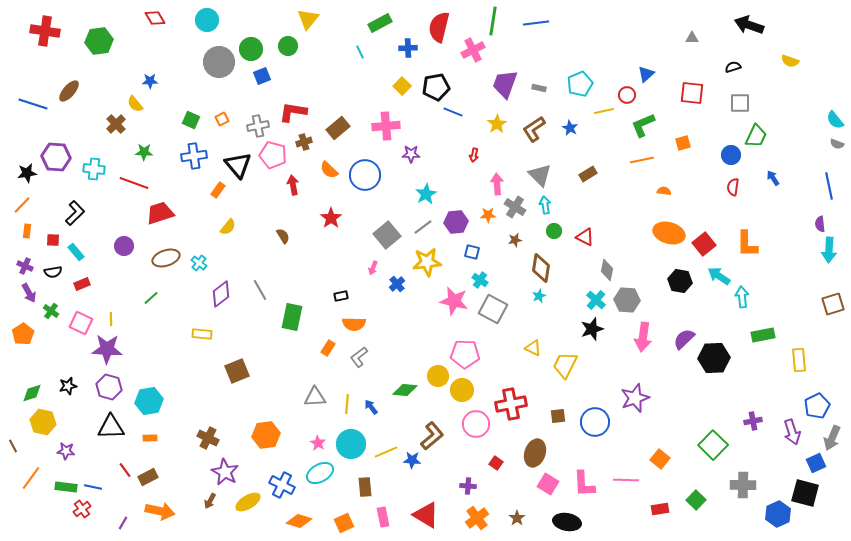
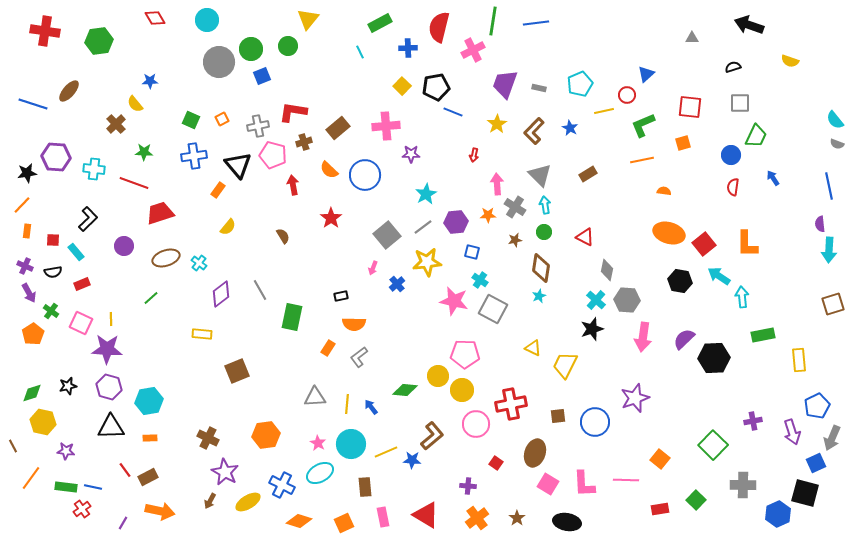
red square at (692, 93): moved 2 px left, 14 px down
brown L-shape at (534, 129): moved 2 px down; rotated 12 degrees counterclockwise
black L-shape at (75, 213): moved 13 px right, 6 px down
green circle at (554, 231): moved 10 px left, 1 px down
orange pentagon at (23, 334): moved 10 px right
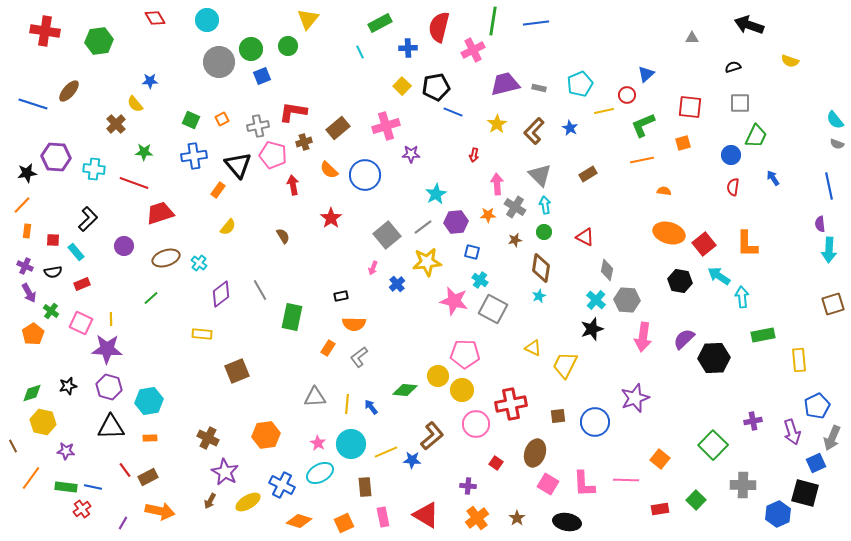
purple trapezoid at (505, 84): rotated 56 degrees clockwise
pink cross at (386, 126): rotated 12 degrees counterclockwise
cyan star at (426, 194): moved 10 px right
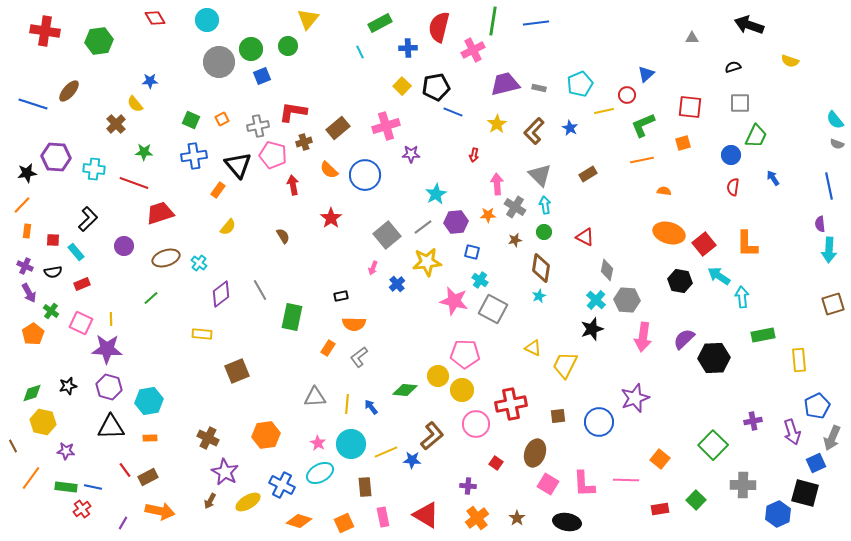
blue circle at (595, 422): moved 4 px right
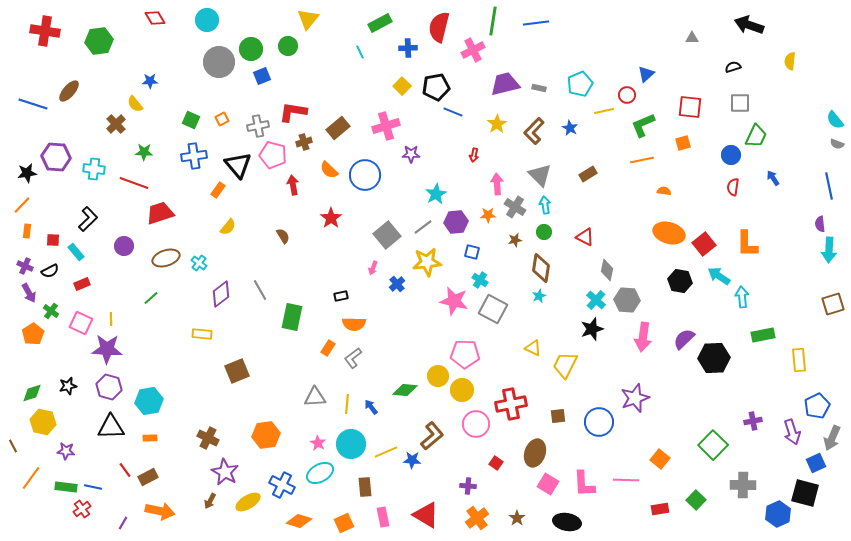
yellow semicircle at (790, 61): rotated 78 degrees clockwise
black semicircle at (53, 272): moved 3 px left, 1 px up; rotated 18 degrees counterclockwise
gray L-shape at (359, 357): moved 6 px left, 1 px down
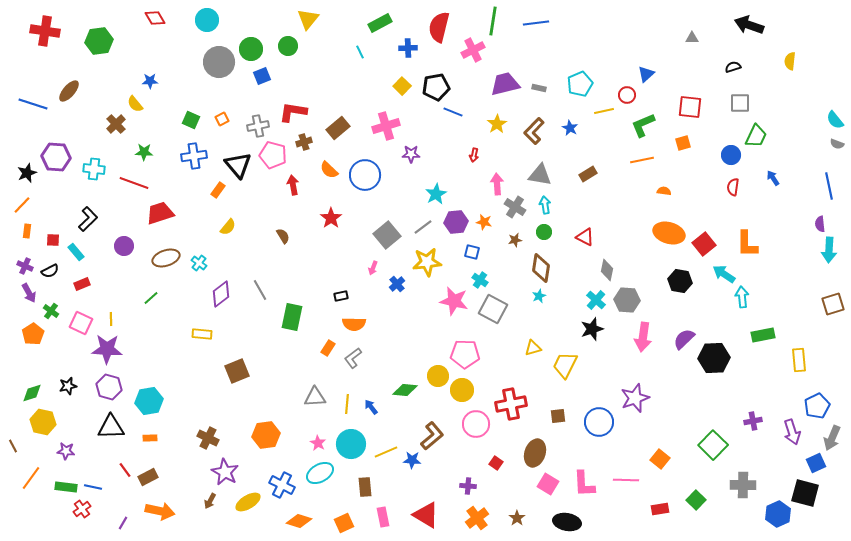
black star at (27, 173): rotated 12 degrees counterclockwise
gray triangle at (540, 175): rotated 35 degrees counterclockwise
orange star at (488, 215): moved 4 px left, 7 px down; rotated 14 degrees clockwise
cyan arrow at (719, 276): moved 5 px right, 2 px up
yellow triangle at (533, 348): rotated 42 degrees counterclockwise
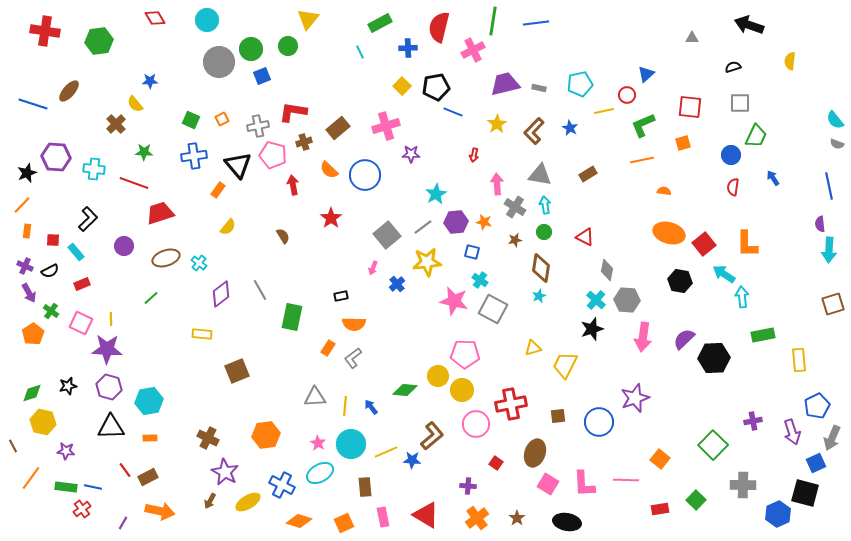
cyan pentagon at (580, 84): rotated 10 degrees clockwise
yellow line at (347, 404): moved 2 px left, 2 px down
